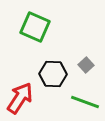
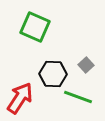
green line: moved 7 px left, 5 px up
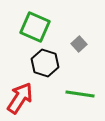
gray square: moved 7 px left, 21 px up
black hexagon: moved 8 px left, 11 px up; rotated 16 degrees clockwise
green line: moved 2 px right, 3 px up; rotated 12 degrees counterclockwise
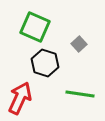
red arrow: rotated 8 degrees counterclockwise
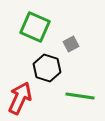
gray square: moved 8 px left; rotated 14 degrees clockwise
black hexagon: moved 2 px right, 5 px down
green line: moved 2 px down
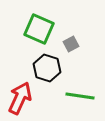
green square: moved 4 px right, 2 px down
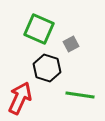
green line: moved 1 px up
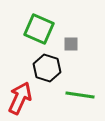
gray square: rotated 28 degrees clockwise
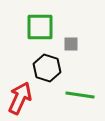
green square: moved 1 px right, 2 px up; rotated 24 degrees counterclockwise
